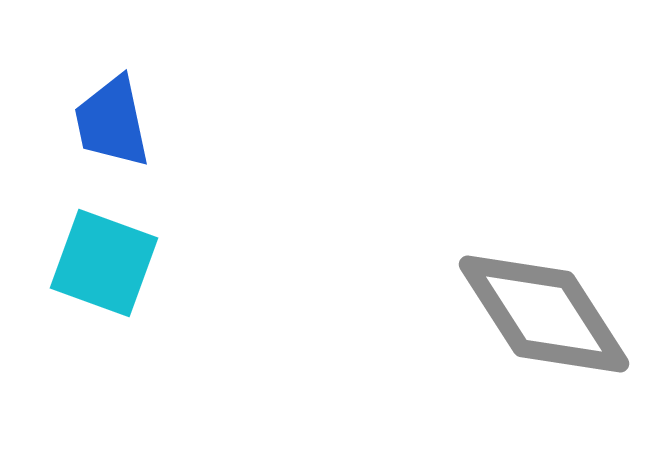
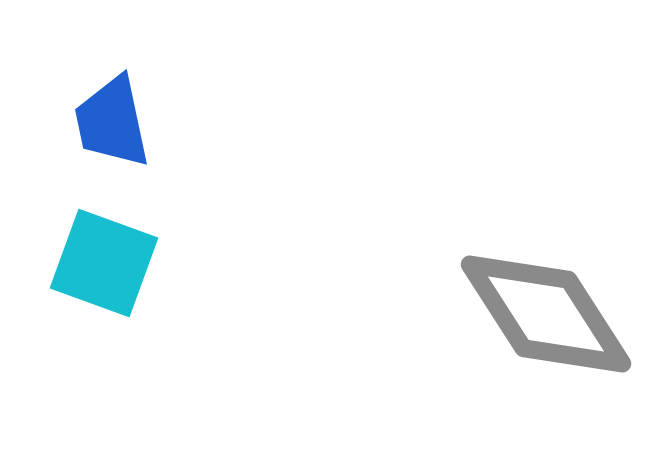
gray diamond: moved 2 px right
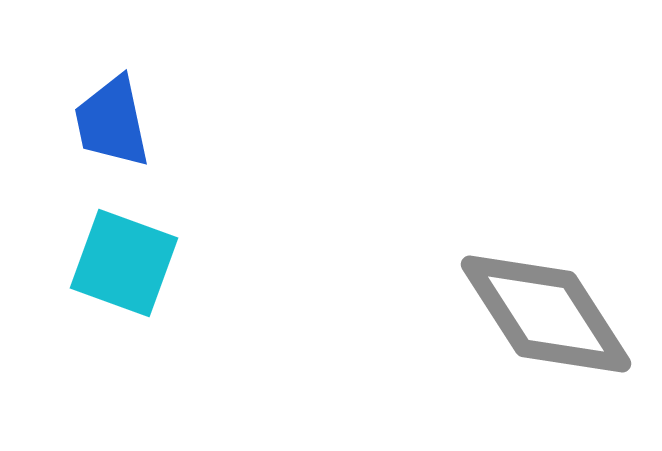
cyan square: moved 20 px right
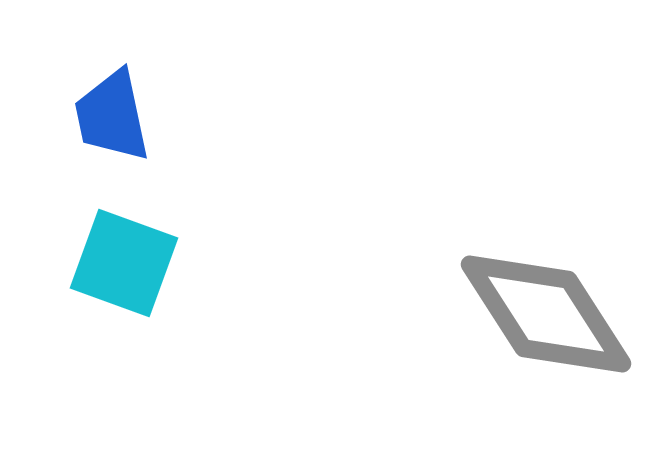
blue trapezoid: moved 6 px up
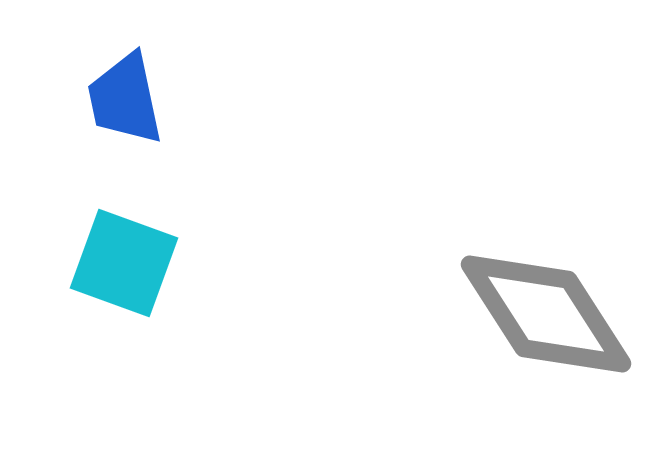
blue trapezoid: moved 13 px right, 17 px up
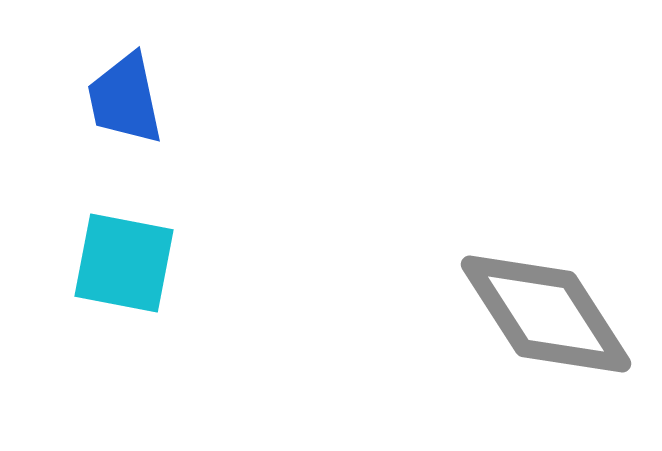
cyan square: rotated 9 degrees counterclockwise
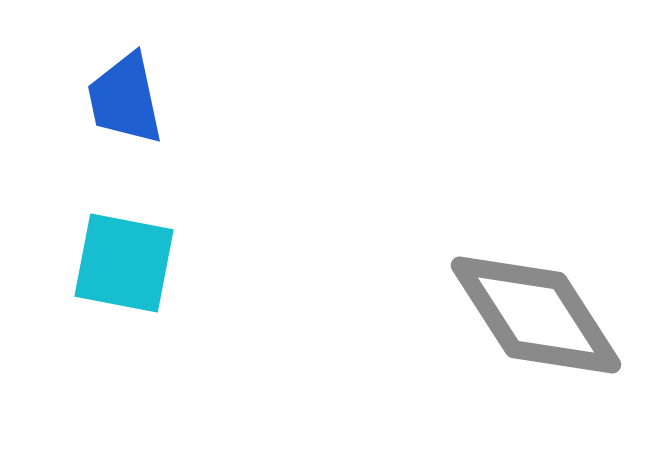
gray diamond: moved 10 px left, 1 px down
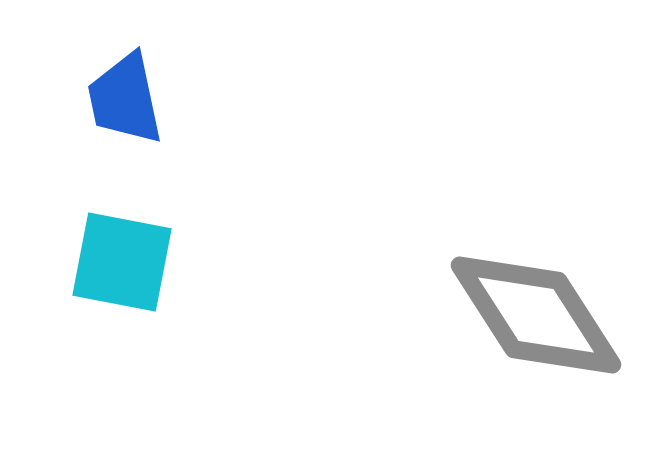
cyan square: moved 2 px left, 1 px up
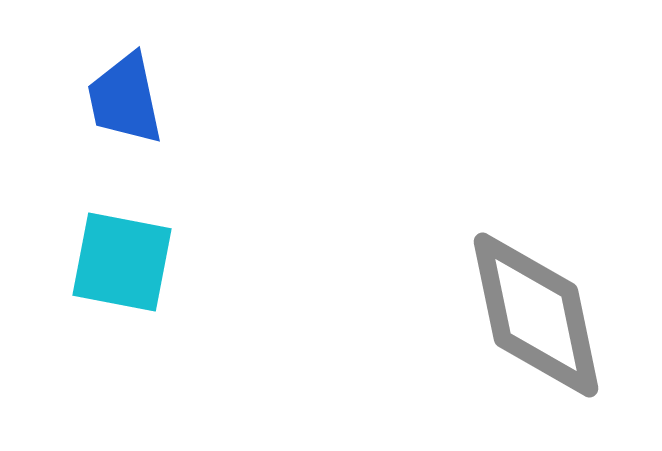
gray diamond: rotated 21 degrees clockwise
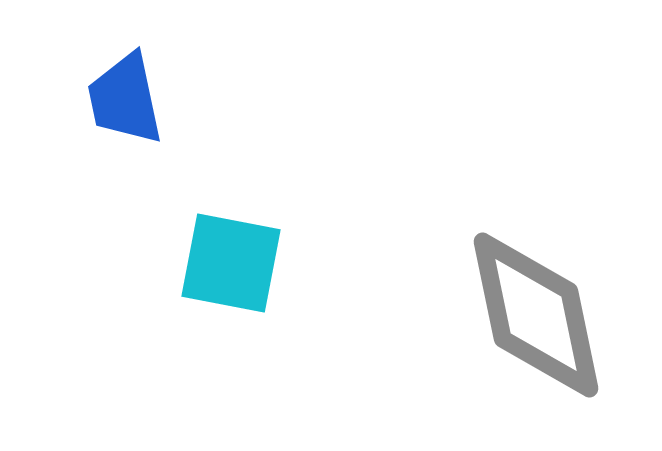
cyan square: moved 109 px right, 1 px down
